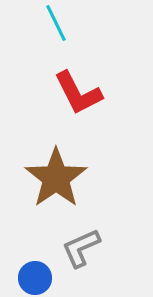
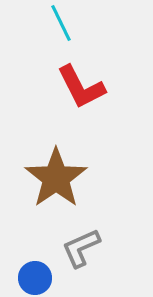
cyan line: moved 5 px right
red L-shape: moved 3 px right, 6 px up
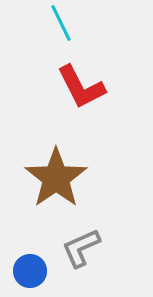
blue circle: moved 5 px left, 7 px up
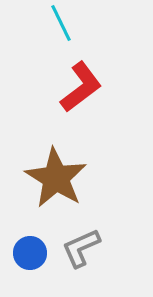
red L-shape: rotated 100 degrees counterclockwise
brown star: rotated 6 degrees counterclockwise
blue circle: moved 18 px up
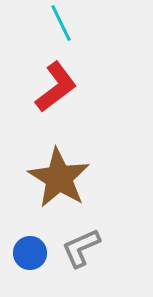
red L-shape: moved 25 px left
brown star: moved 3 px right
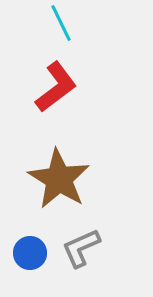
brown star: moved 1 px down
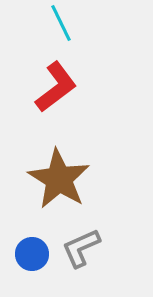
blue circle: moved 2 px right, 1 px down
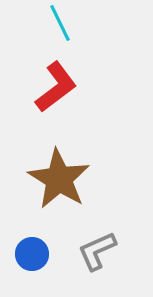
cyan line: moved 1 px left
gray L-shape: moved 16 px right, 3 px down
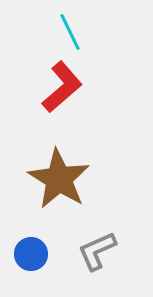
cyan line: moved 10 px right, 9 px down
red L-shape: moved 6 px right; rotated 4 degrees counterclockwise
blue circle: moved 1 px left
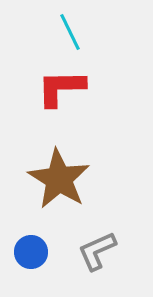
red L-shape: moved 1 px left, 1 px down; rotated 140 degrees counterclockwise
blue circle: moved 2 px up
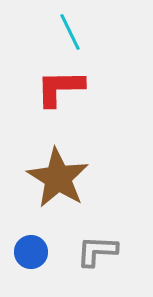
red L-shape: moved 1 px left
brown star: moved 1 px left, 1 px up
gray L-shape: rotated 27 degrees clockwise
